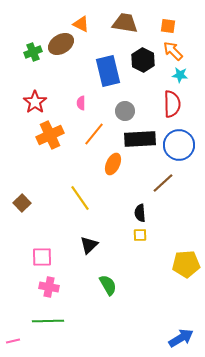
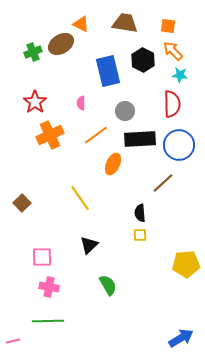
orange line: moved 2 px right, 1 px down; rotated 15 degrees clockwise
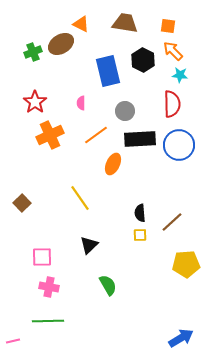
brown line: moved 9 px right, 39 px down
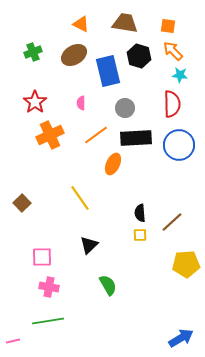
brown ellipse: moved 13 px right, 11 px down
black hexagon: moved 4 px left, 4 px up; rotated 10 degrees counterclockwise
gray circle: moved 3 px up
black rectangle: moved 4 px left, 1 px up
green line: rotated 8 degrees counterclockwise
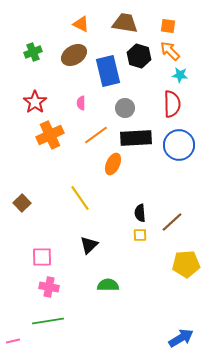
orange arrow: moved 3 px left
green semicircle: rotated 60 degrees counterclockwise
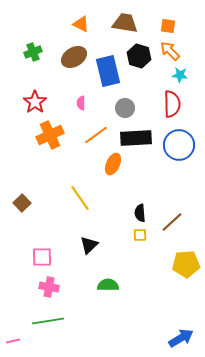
brown ellipse: moved 2 px down
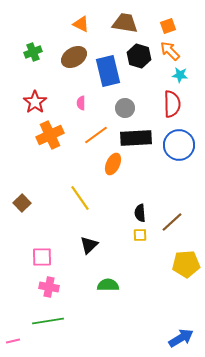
orange square: rotated 28 degrees counterclockwise
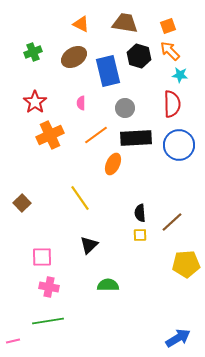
blue arrow: moved 3 px left
